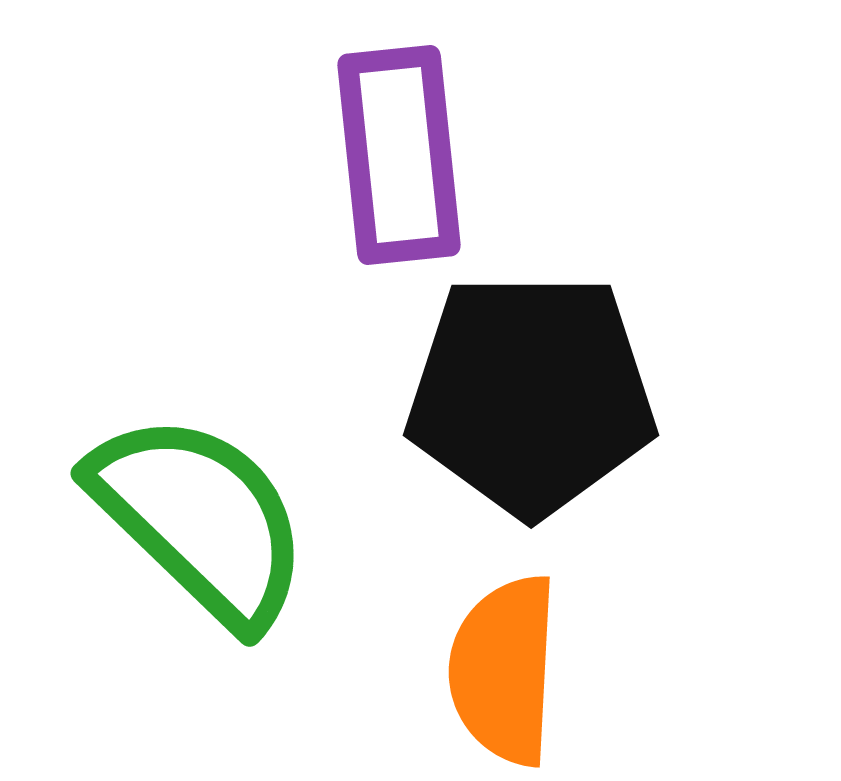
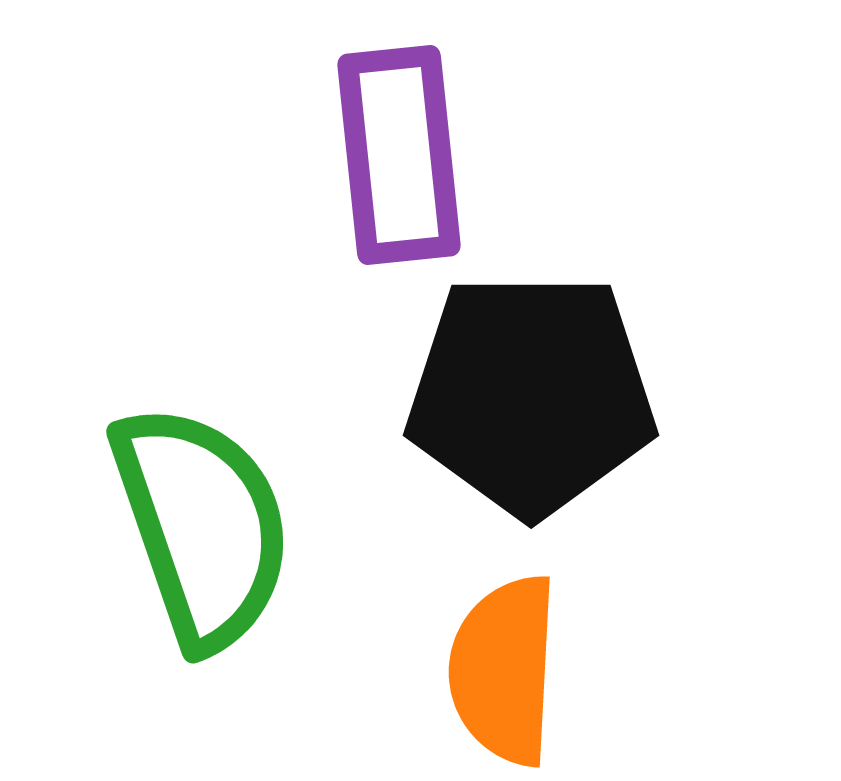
green semicircle: moved 2 px right, 7 px down; rotated 27 degrees clockwise
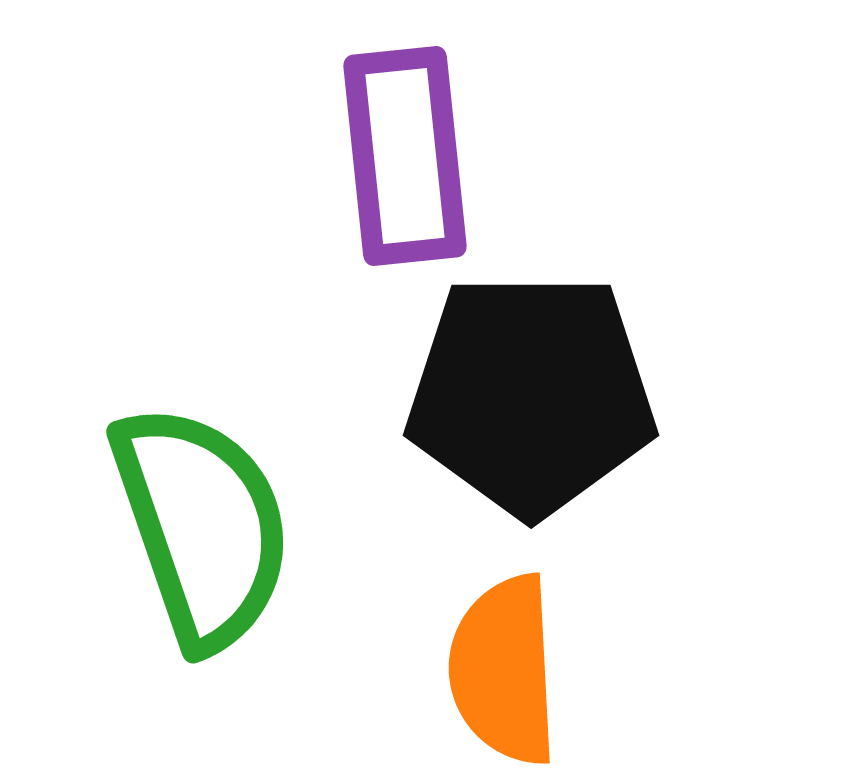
purple rectangle: moved 6 px right, 1 px down
orange semicircle: rotated 6 degrees counterclockwise
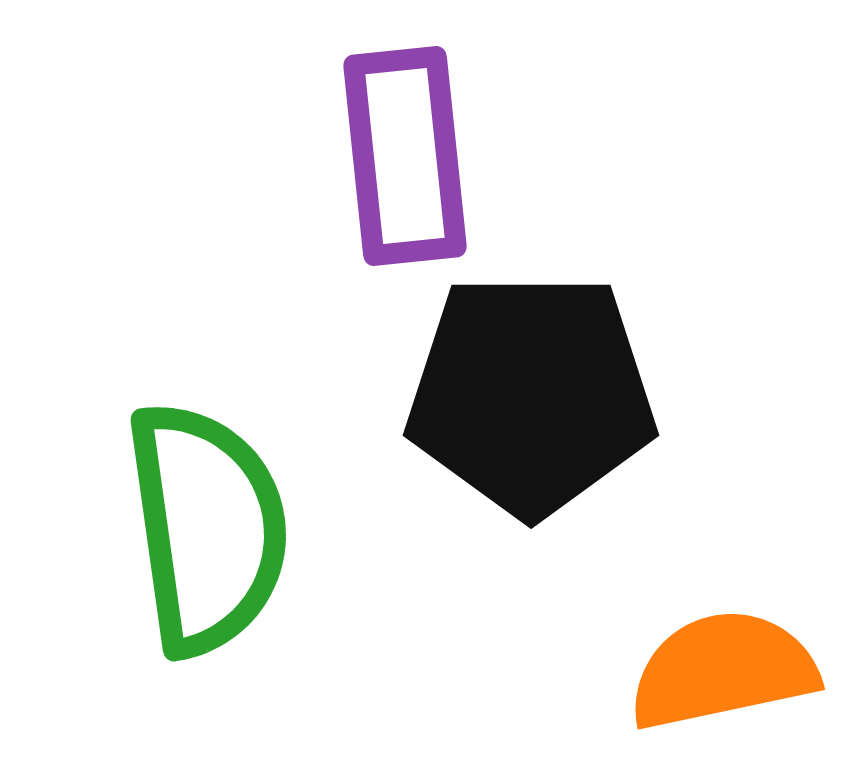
green semicircle: moved 5 px right, 2 px down; rotated 11 degrees clockwise
orange semicircle: moved 219 px right; rotated 81 degrees clockwise
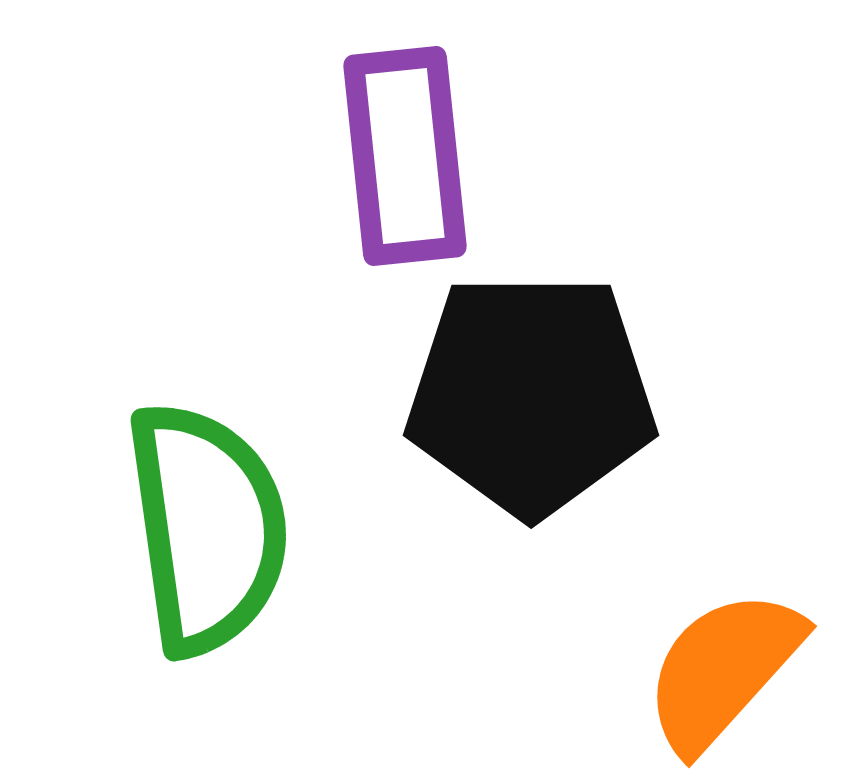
orange semicircle: rotated 36 degrees counterclockwise
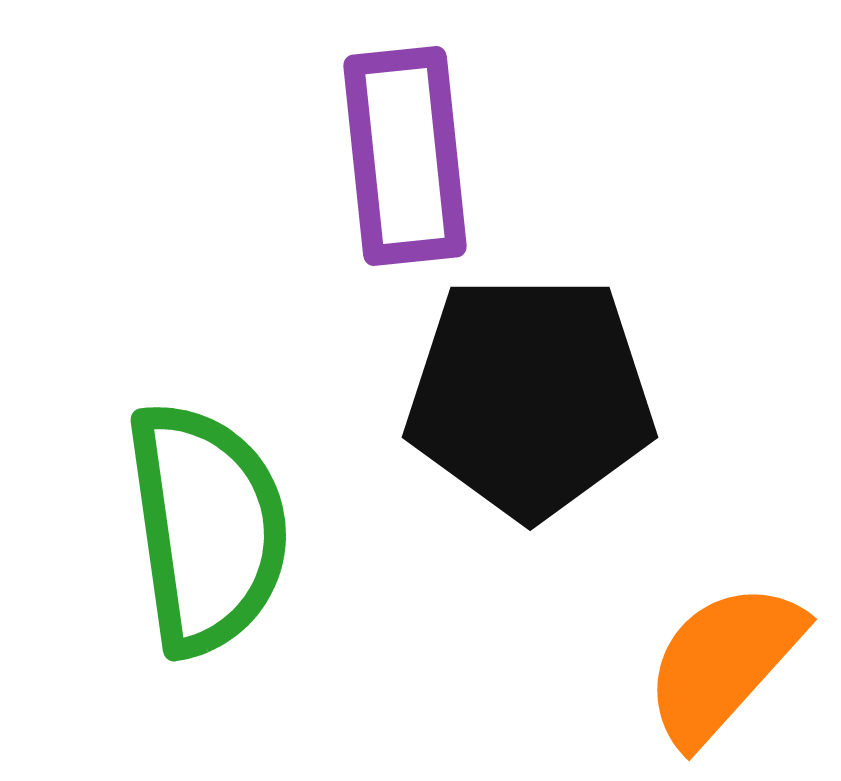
black pentagon: moved 1 px left, 2 px down
orange semicircle: moved 7 px up
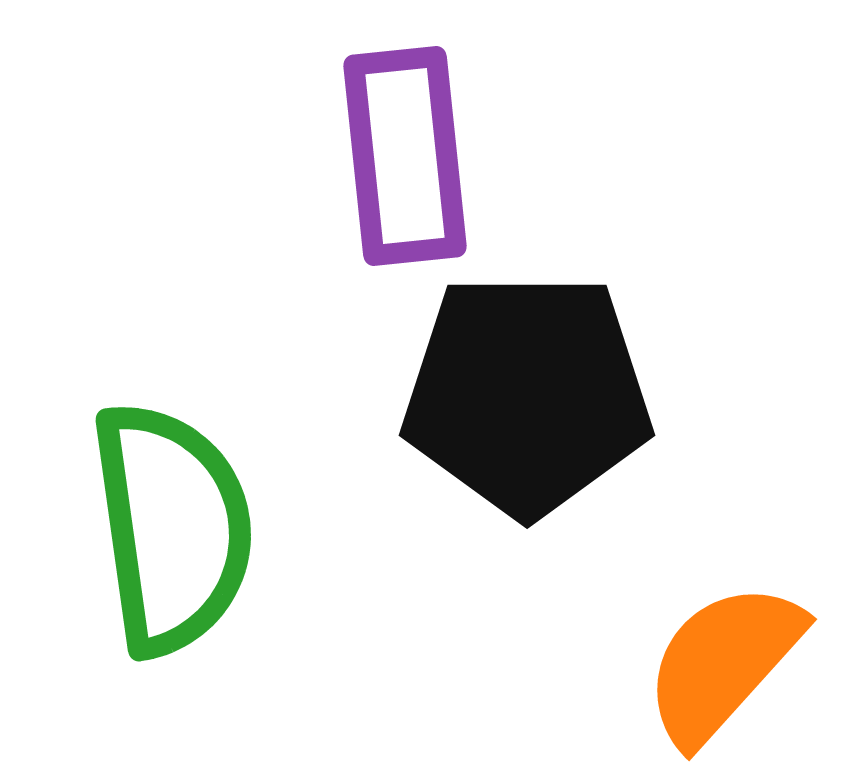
black pentagon: moved 3 px left, 2 px up
green semicircle: moved 35 px left
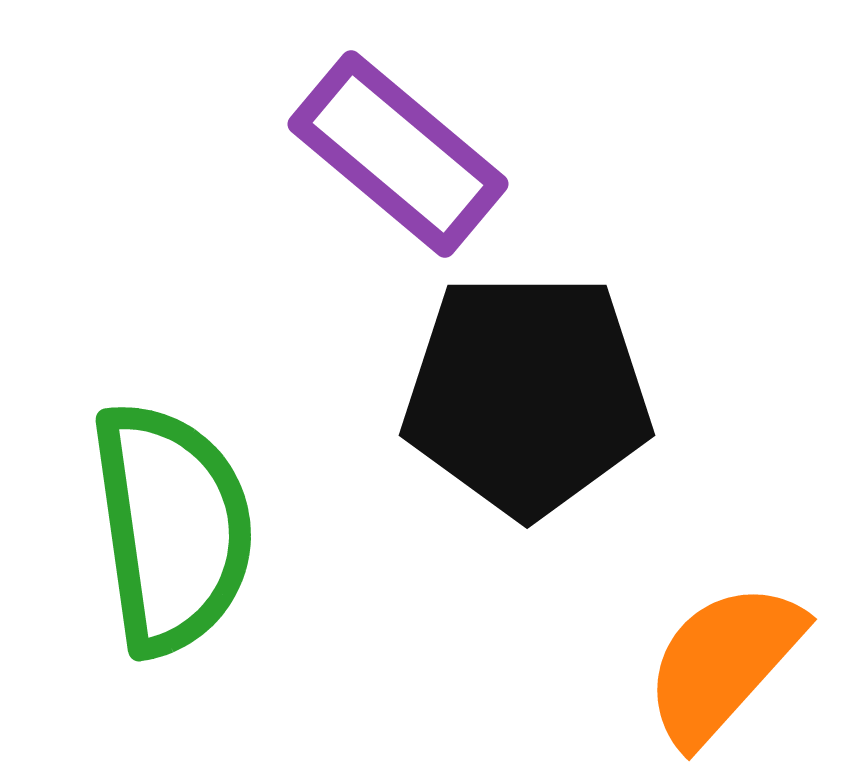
purple rectangle: moved 7 px left, 2 px up; rotated 44 degrees counterclockwise
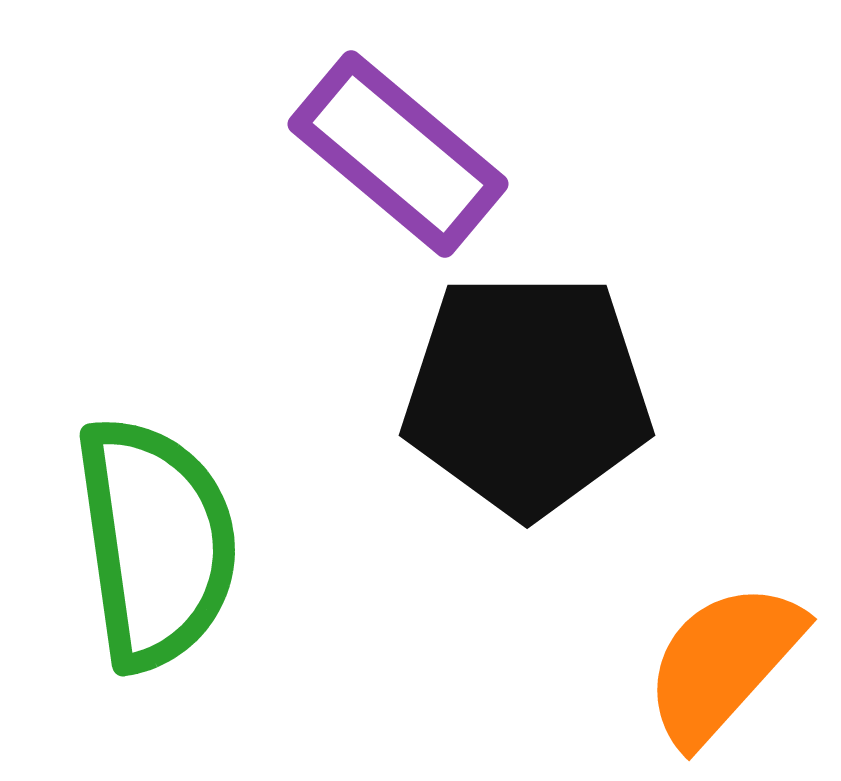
green semicircle: moved 16 px left, 15 px down
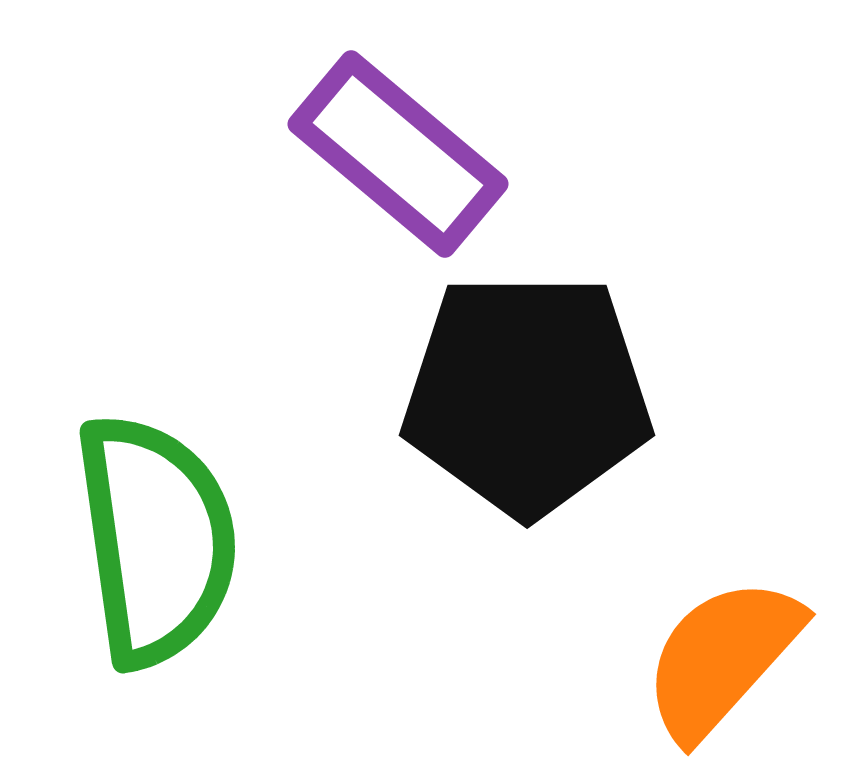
green semicircle: moved 3 px up
orange semicircle: moved 1 px left, 5 px up
